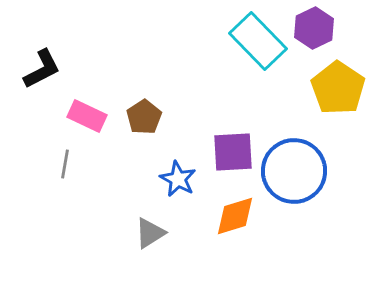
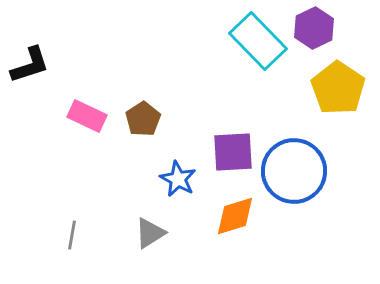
black L-shape: moved 12 px left, 4 px up; rotated 9 degrees clockwise
brown pentagon: moved 1 px left, 2 px down
gray line: moved 7 px right, 71 px down
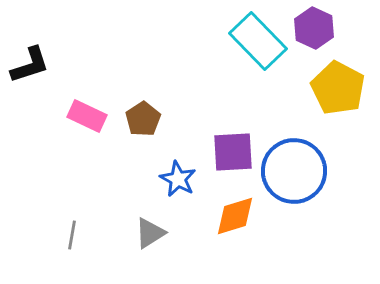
purple hexagon: rotated 9 degrees counterclockwise
yellow pentagon: rotated 6 degrees counterclockwise
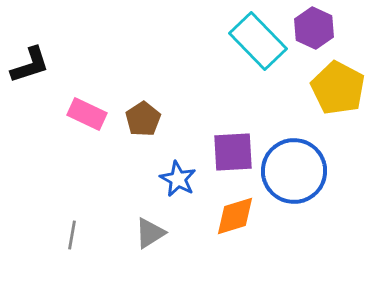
pink rectangle: moved 2 px up
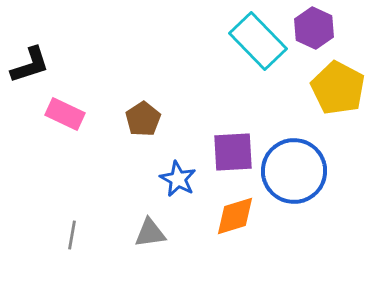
pink rectangle: moved 22 px left
gray triangle: rotated 24 degrees clockwise
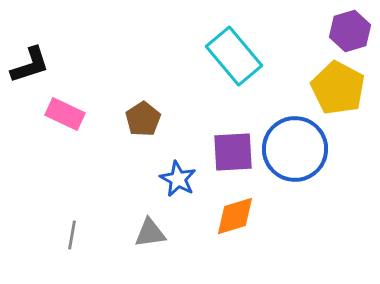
purple hexagon: moved 36 px right, 3 px down; rotated 18 degrees clockwise
cyan rectangle: moved 24 px left, 15 px down; rotated 4 degrees clockwise
blue circle: moved 1 px right, 22 px up
